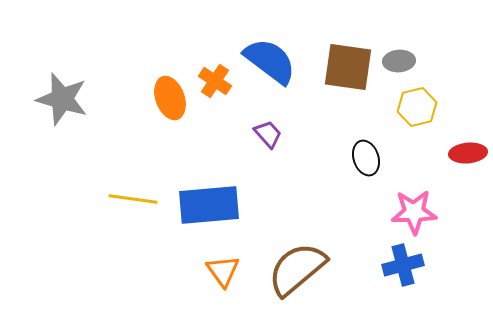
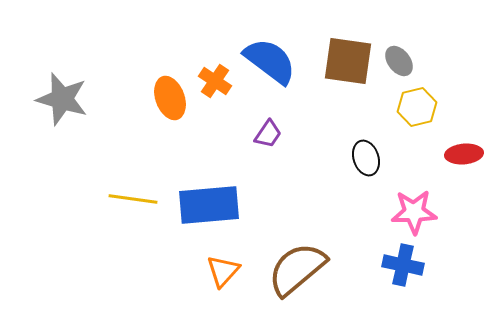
gray ellipse: rotated 56 degrees clockwise
brown square: moved 6 px up
purple trapezoid: rotated 76 degrees clockwise
red ellipse: moved 4 px left, 1 px down
blue cross: rotated 27 degrees clockwise
orange triangle: rotated 18 degrees clockwise
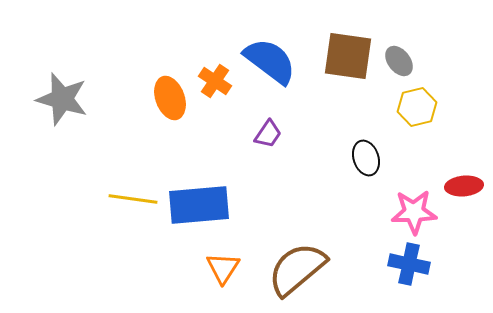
brown square: moved 5 px up
red ellipse: moved 32 px down
blue rectangle: moved 10 px left
blue cross: moved 6 px right, 1 px up
orange triangle: moved 3 px up; rotated 9 degrees counterclockwise
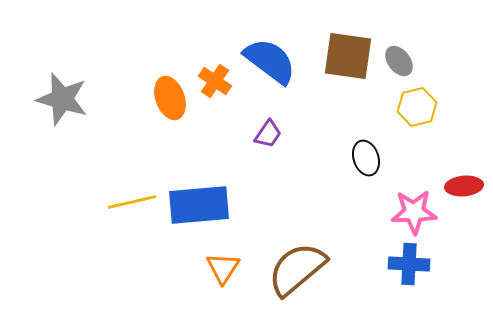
yellow line: moved 1 px left, 3 px down; rotated 21 degrees counterclockwise
blue cross: rotated 9 degrees counterclockwise
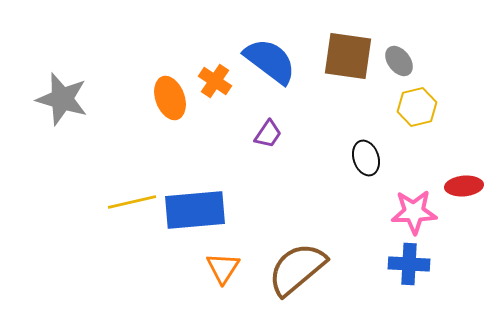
blue rectangle: moved 4 px left, 5 px down
